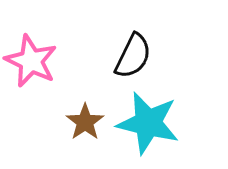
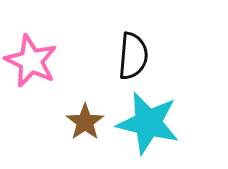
black semicircle: rotated 21 degrees counterclockwise
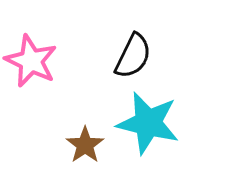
black semicircle: rotated 21 degrees clockwise
brown star: moved 23 px down
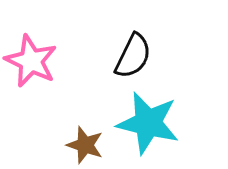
brown star: rotated 18 degrees counterclockwise
